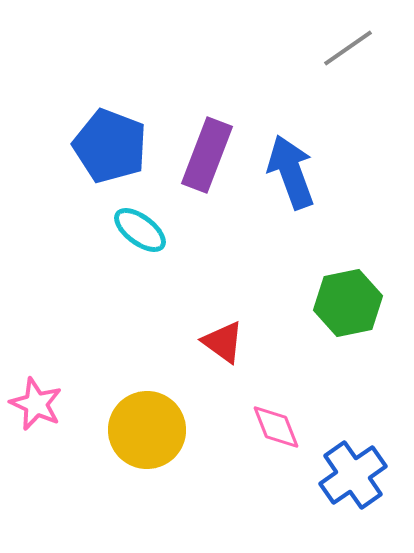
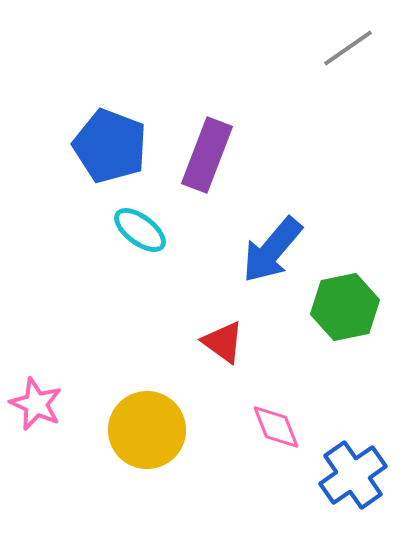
blue arrow: moved 19 px left, 78 px down; rotated 120 degrees counterclockwise
green hexagon: moved 3 px left, 4 px down
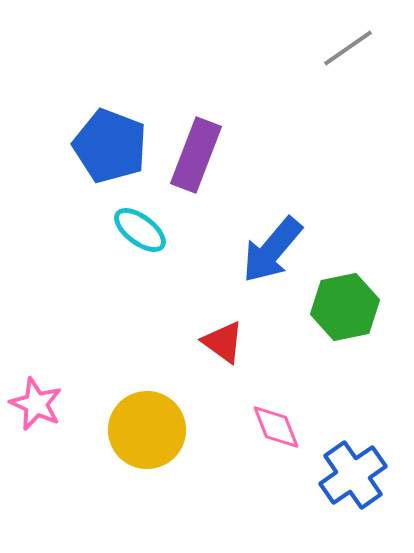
purple rectangle: moved 11 px left
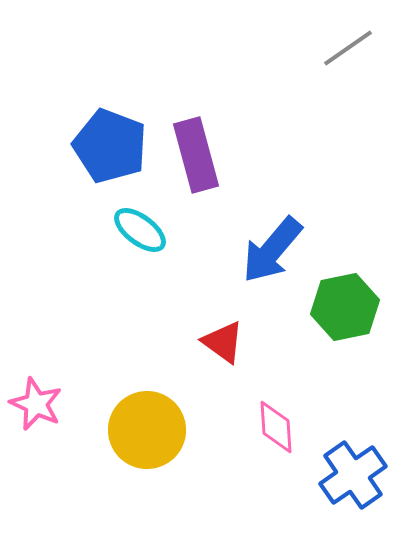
purple rectangle: rotated 36 degrees counterclockwise
pink diamond: rotated 18 degrees clockwise
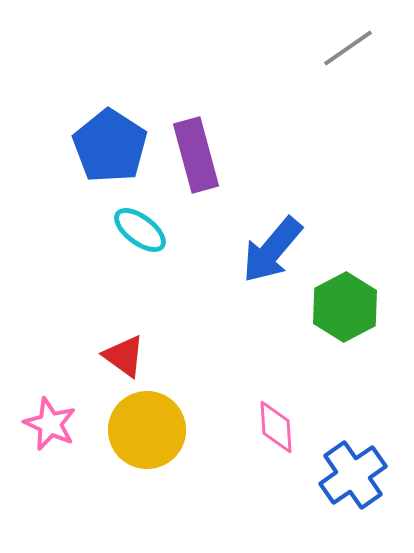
blue pentagon: rotated 12 degrees clockwise
green hexagon: rotated 16 degrees counterclockwise
red triangle: moved 99 px left, 14 px down
pink star: moved 14 px right, 20 px down
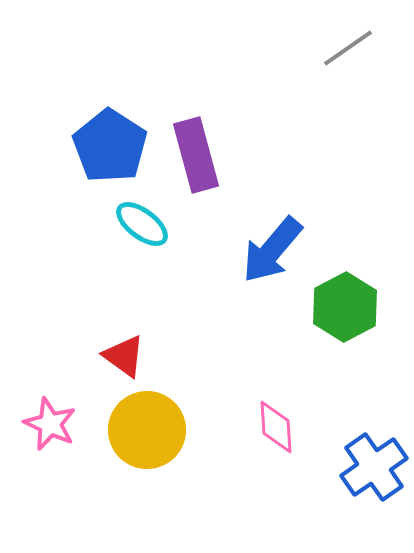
cyan ellipse: moved 2 px right, 6 px up
blue cross: moved 21 px right, 8 px up
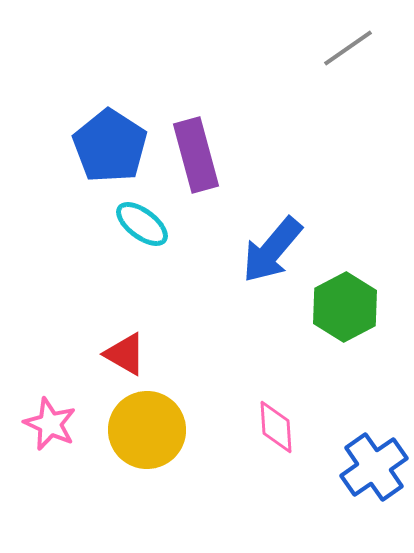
red triangle: moved 1 px right, 2 px up; rotated 6 degrees counterclockwise
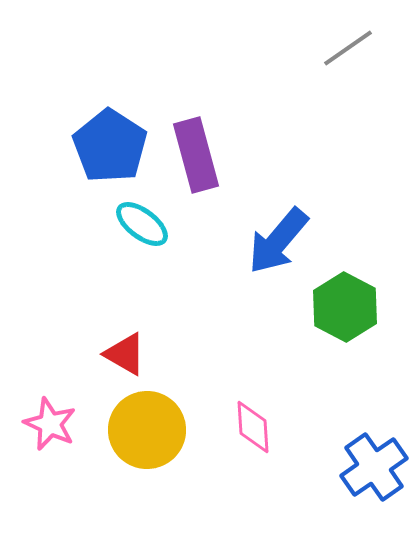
blue arrow: moved 6 px right, 9 px up
green hexagon: rotated 4 degrees counterclockwise
pink diamond: moved 23 px left
